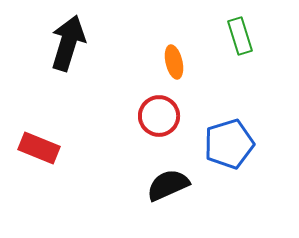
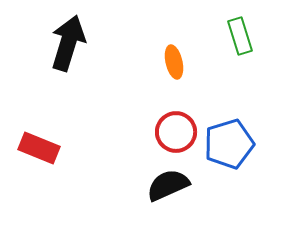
red circle: moved 17 px right, 16 px down
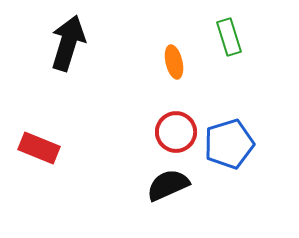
green rectangle: moved 11 px left, 1 px down
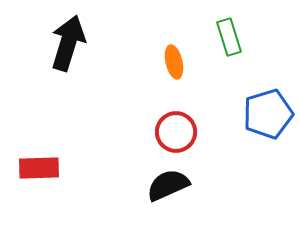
blue pentagon: moved 39 px right, 30 px up
red rectangle: moved 20 px down; rotated 24 degrees counterclockwise
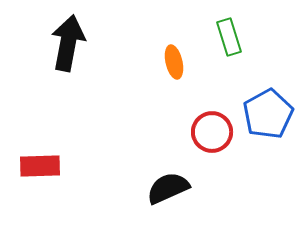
black arrow: rotated 6 degrees counterclockwise
blue pentagon: rotated 12 degrees counterclockwise
red circle: moved 36 px right
red rectangle: moved 1 px right, 2 px up
black semicircle: moved 3 px down
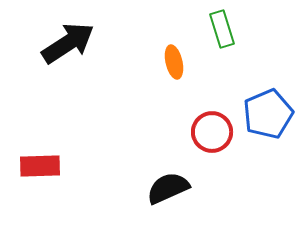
green rectangle: moved 7 px left, 8 px up
black arrow: rotated 46 degrees clockwise
blue pentagon: rotated 6 degrees clockwise
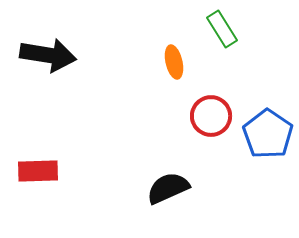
green rectangle: rotated 15 degrees counterclockwise
black arrow: moved 20 px left, 12 px down; rotated 42 degrees clockwise
blue pentagon: moved 20 px down; rotated 15 degrees counterclockwise
red circle: moved 1 px left, 16 px up
red rectangle: moved 2 px left, 5 px down
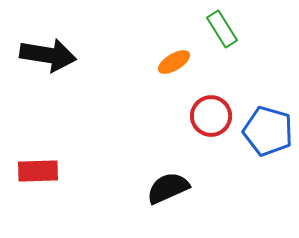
orange ellipse: rotated 72 degrees clockwise
blue pentagon: moved 3 px up; rotated 18 degrees counterclockwise
